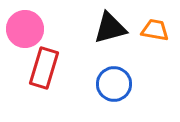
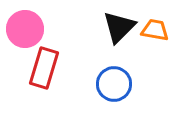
black triangle: moved 9 px right, 1 px up; rotated 30 degrees counterclockwise
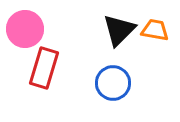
black triangle: moved 3 px down
blue circle: moved 1 px left, 1 px up
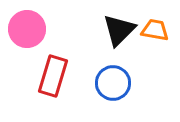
pink circle: moved 2 px right
red rectangle: moved 9 px right, 8 px down
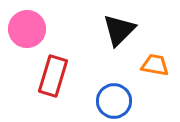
orange trapezoid: moved 35 px down
blue circle: moved 1 px right, 18 px down
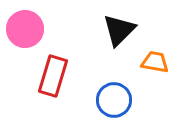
pink circle: moved 2 px left
orange trapezoid: moved 3 px up
blue circle: moved 1 px up
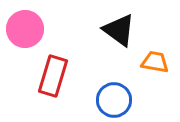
black triangle: rotated 39 degrees counterclockwise
